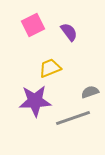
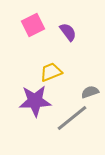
purple semicircle: moved 1 px left
yellow trapezoid: moved 1 px right, 4 px down
gray line: moved 1 px left; rotated 20 degrees counterclockwise
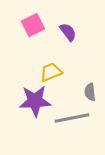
gray semicircle: rotated 78 degrees counterclockwise
gray line: rotated 28 degrees clockwise
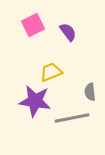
purple star: rotated 12 degrees clockwise
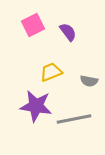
gray semicircle: moved 1 px left, 11 px up; rotated 72 degrees counterclockwise
purple star: moved 1 px right, 5 px down
gray line: moved 2 px right, 1 px down
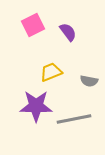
purple star: rotated 8 degrees counterclockwise
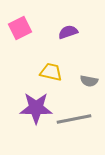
pink square: moved 13 px left, 3 px down
purple semicircle: rotated 72 degrees counterclockwise
yellow trapezoid: rotated 35 degrees clockwise
purple star: moved 2 px down
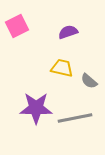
pink square: moved 3 px left, 2 px up
yellow trapezoid: moved 11 px right, 4 px up
gray semicircle: rotated 30 degrees clockwise
gray line: moved 1 px right, 1 px up
